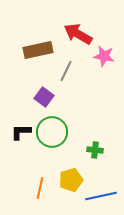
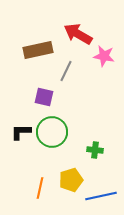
purple square: rotated 24 degrees counterclockwise
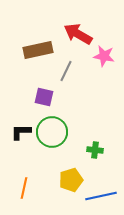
orange line: moved 16 px left
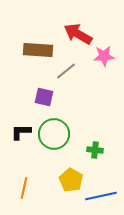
brown rectangle: rotated 16 degrees clockwise
pink star: rotated 15 degrees counterclockwise
gray line: rotated 25 degrees clockwise
green circle: moved 2 px right, 2 px down
yellow pentagon: rotated 25 degrees counterclockwise
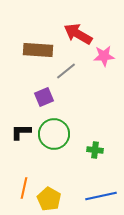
purple square: rotated 36 degrees counterclockwise
yellow pentagon: moved 22 px left, 19 px down
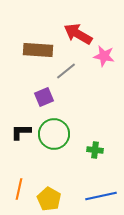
pink star: rotated 15 degrees clockwise
orange line: moved 5 px left, 1 px down
